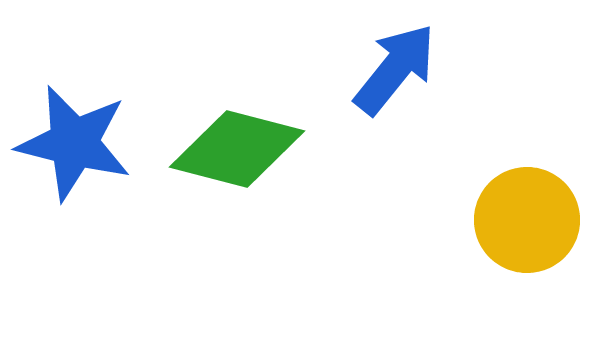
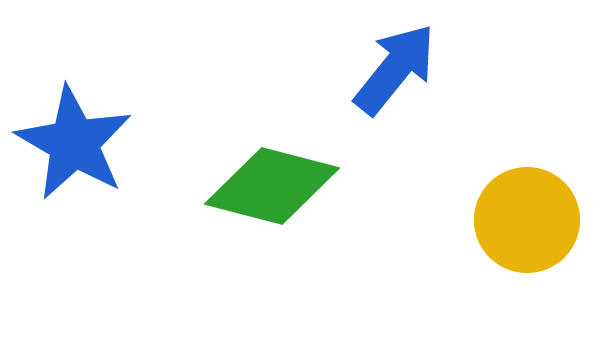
blue star: rotated 16 degrees clockwise
green diamond: moved 35 px right, 37 px down
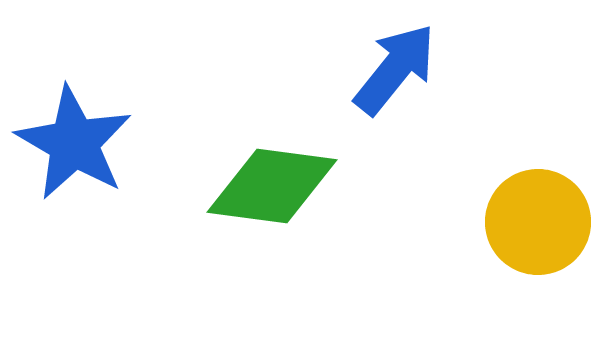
green diamond: rotated 7 degrees counterclockwise
yellow circle: moved 11 px right, 2 px down
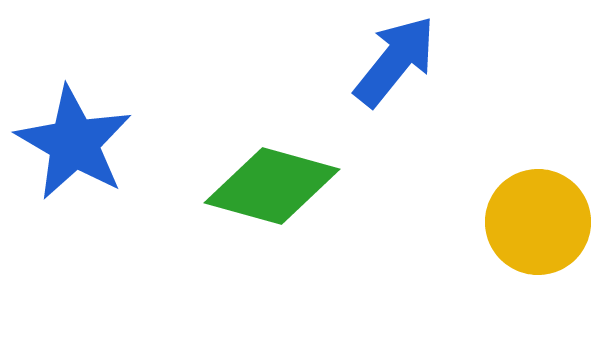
blue arrow: moved 8 px up
green diamond: rotated 8 degrees clockwise
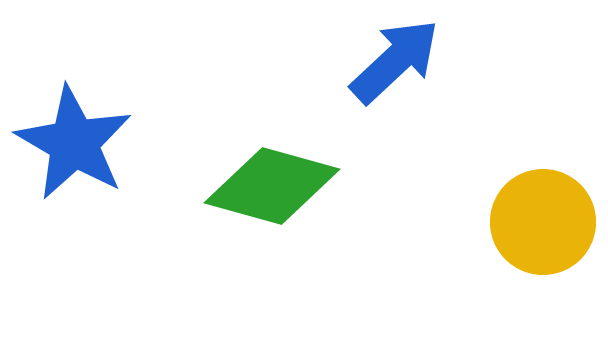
blue arrow: rotated 8 degrees clockwise
yellow circle: moved 5 px right
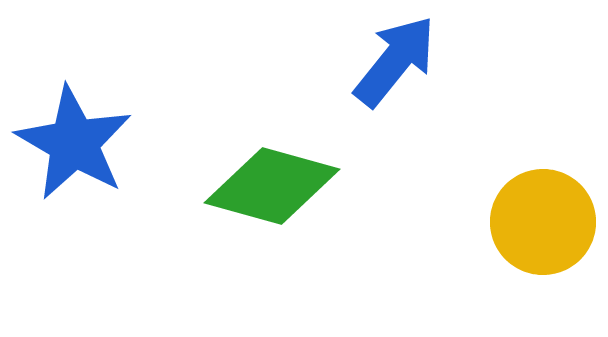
blue arrow: rotated 8 degrees counterclockwise
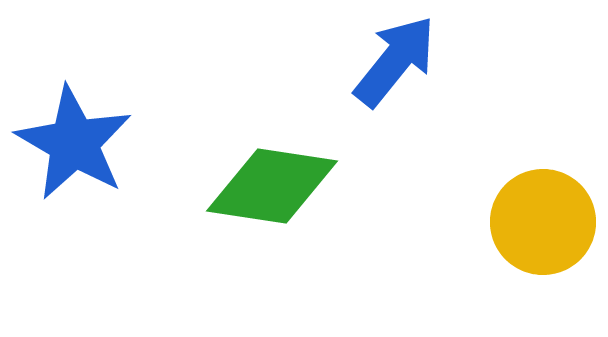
green diamond: rotated 7 degrees counterclockwise
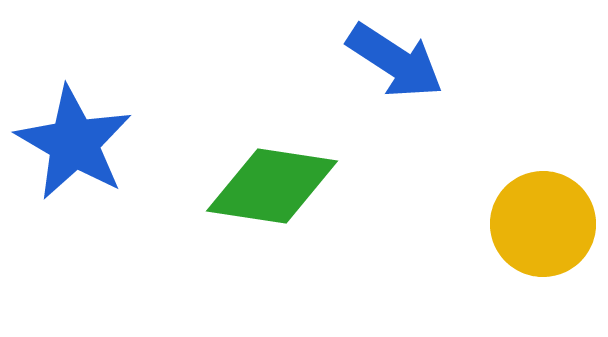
blue arrow: rotated 84 degrees clockwise
yellow circle: moved 2 px down
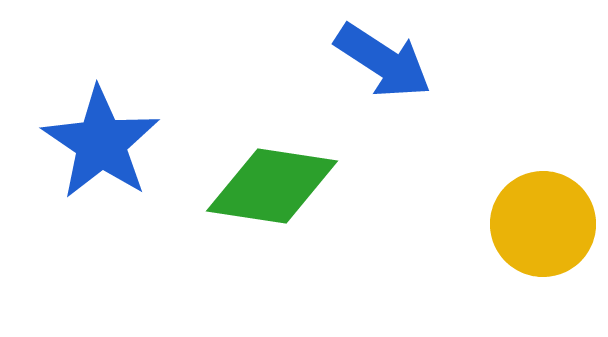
blue arrow: moved 12 px left
blue star: moved 27 px right; rotated 4 degrees clockwise
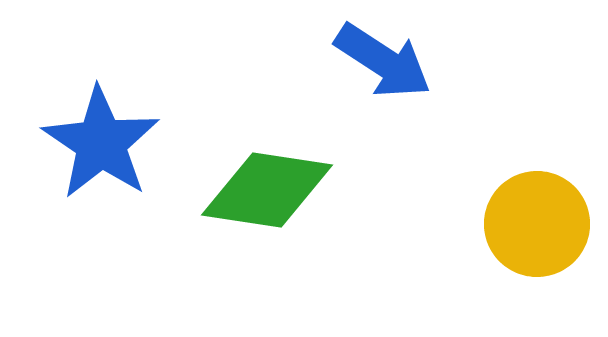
green diamond: moved 5 px left, 4 px down
yellow circle: moved 6 px left
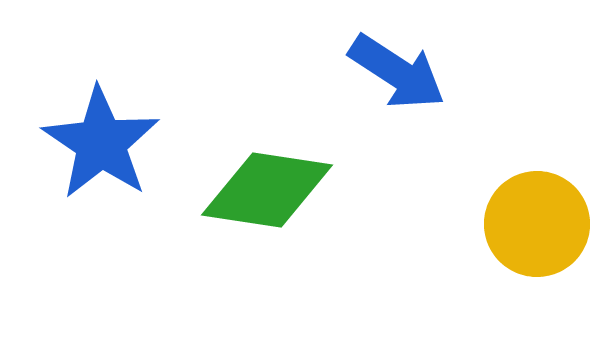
blue arrow: moved 14 px right, 11 px down
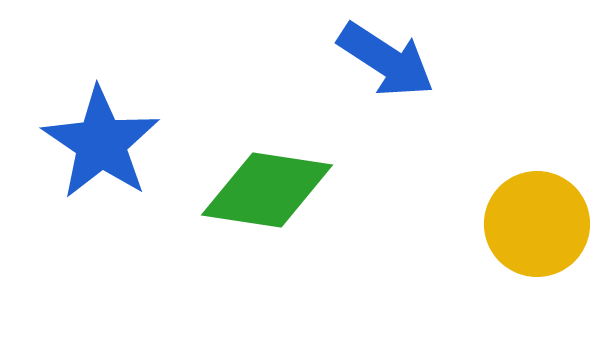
blue arrow: moved 11 px left, 12 px up
